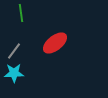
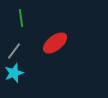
green line: moved 5 px down
cyan star: rotated 18 degrees counterclockwise
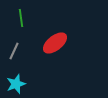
gray line: rotated 12 degrees counterclockwise
cyan star: moved 2 px right, 11 px down
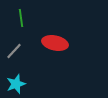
red ellipse: rotated 50 degrees clockwise
gray line: rotated 18 degrees clockwise
